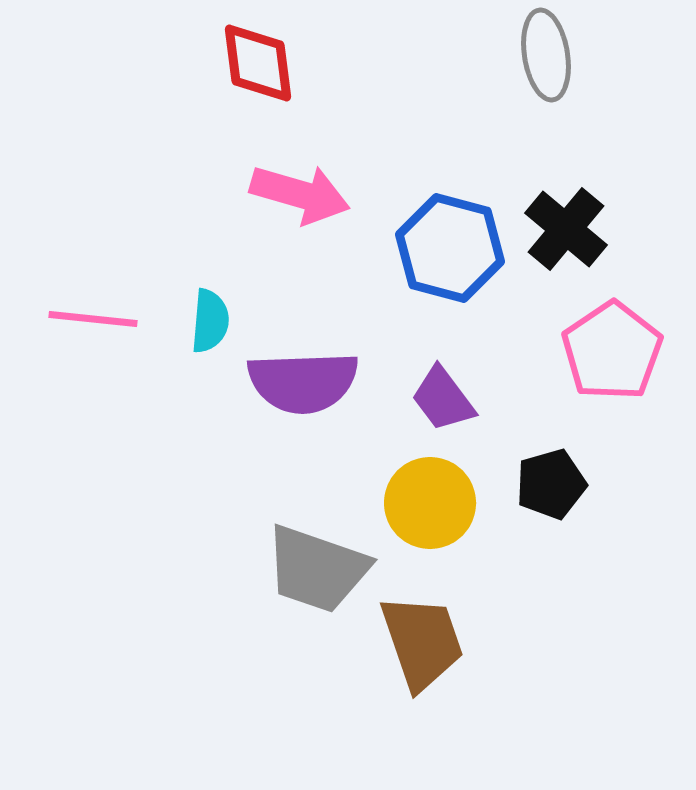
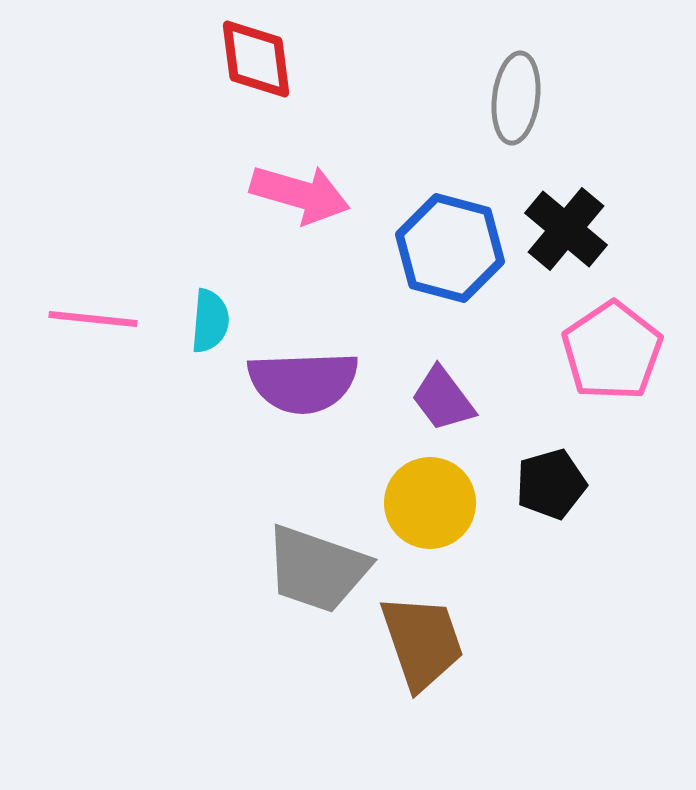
gray ellipse: moved 30 px left, 43 px down; rotated 16 degrees clockwise
red diamond: moved 2 px left, 4 px up
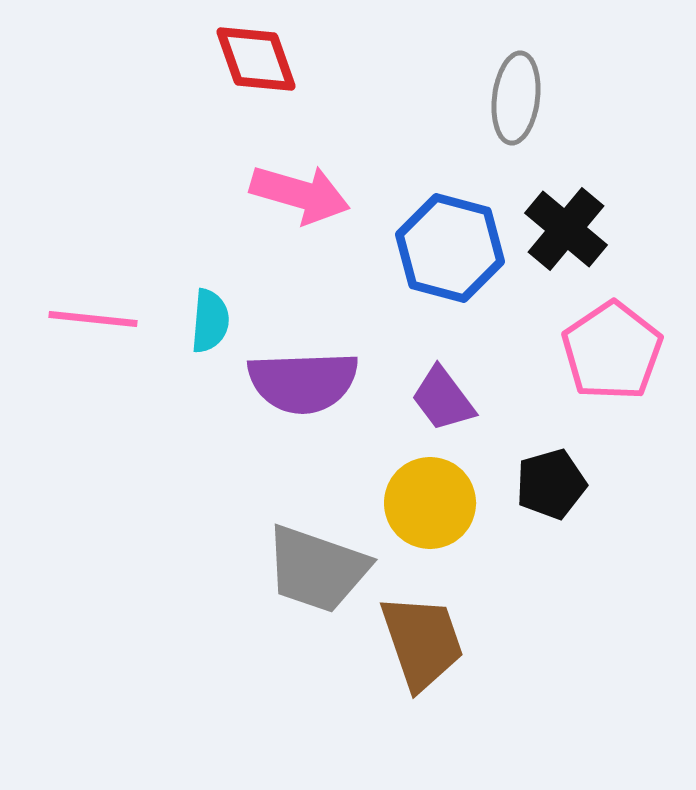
red diamond: rotated 12 degrees counterclockwise
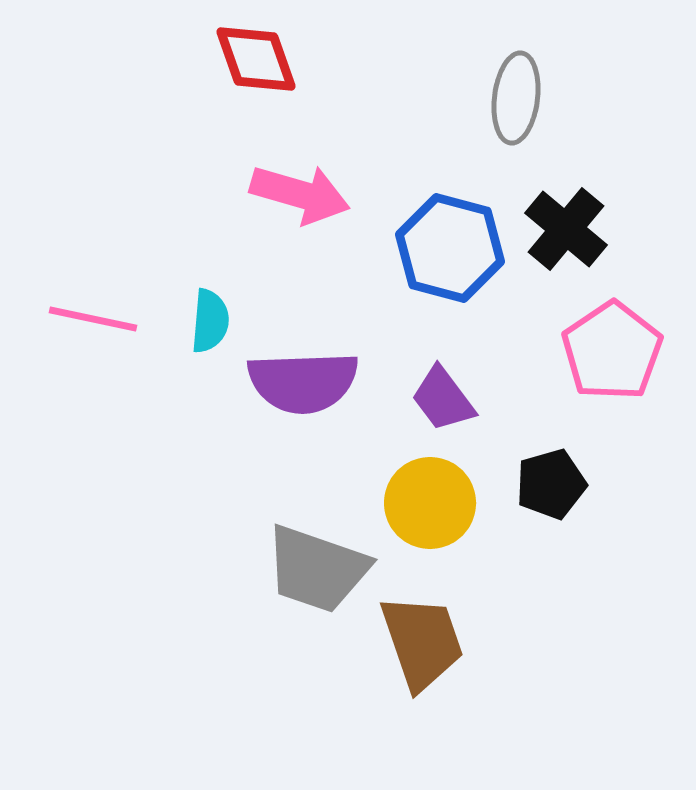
pink line: rotated 6 degrees clockwise
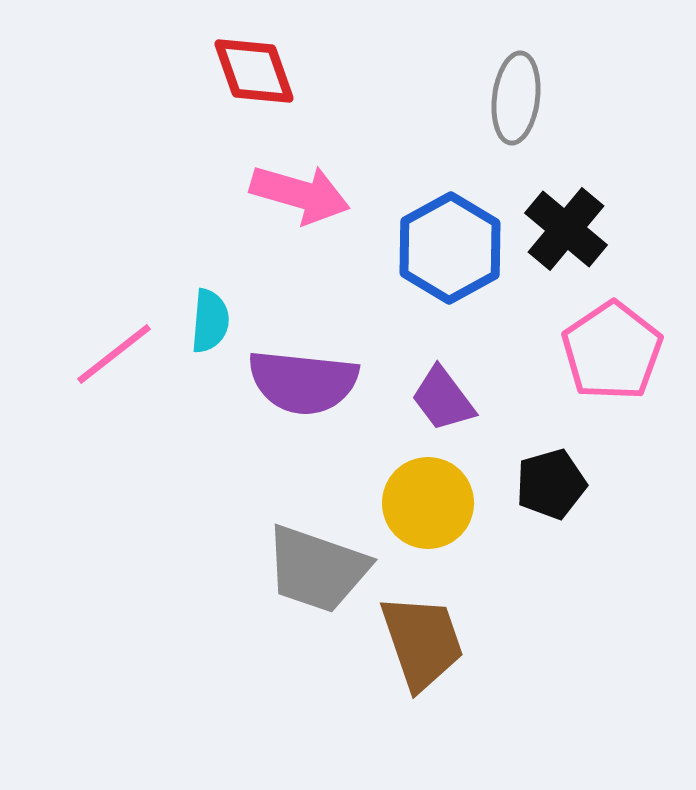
red diamond: moved 2 px left, 12 px down
blue hexagon: rotated 16 degrees clockwise
pink line: moved 21 px right, 35 px down; rotated 50 degrees counterclockwise
purple semicircle: rotated 8 degrees clockwise
yellow circle: moved 2 px left
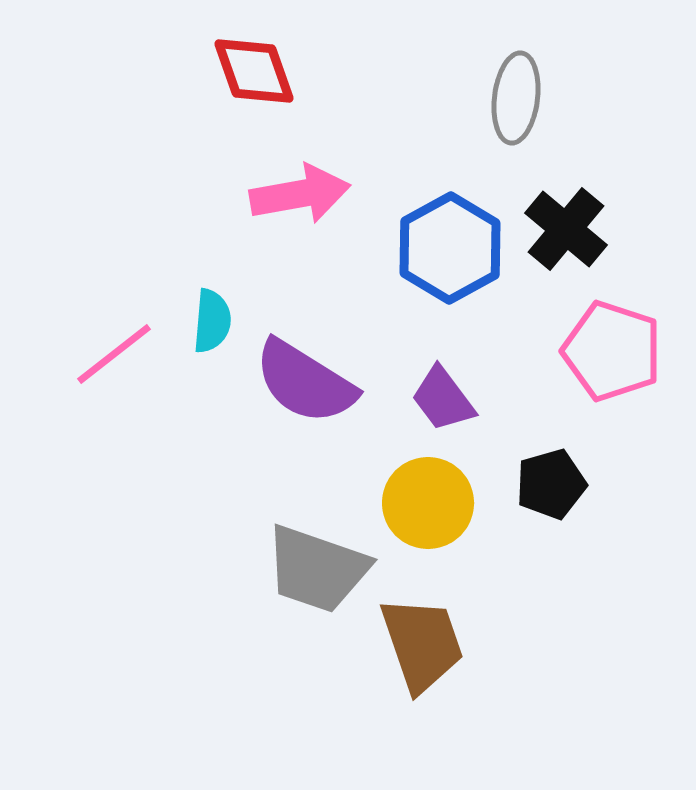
pink arrow: rotated 26 degrees counterclockwise
cyan semicircle: moved 2 px right
pink pentagon: rotated 20 degrees counterclockwise
purple semicircle: moved 2 px right; rotated 26 degrees clockwise
brown trapezoid: moved 2 px down
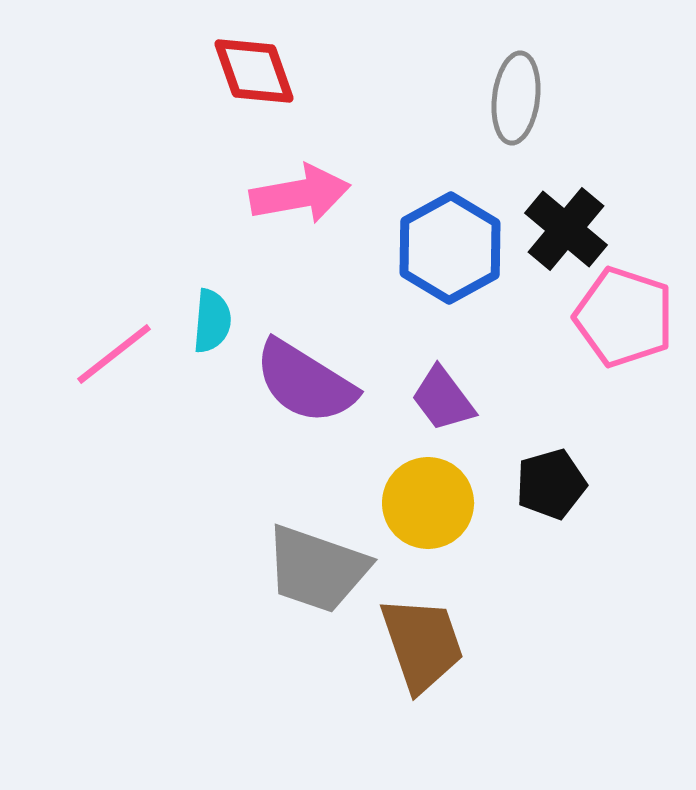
pink pentagon: moved 12 px right, 34 px up
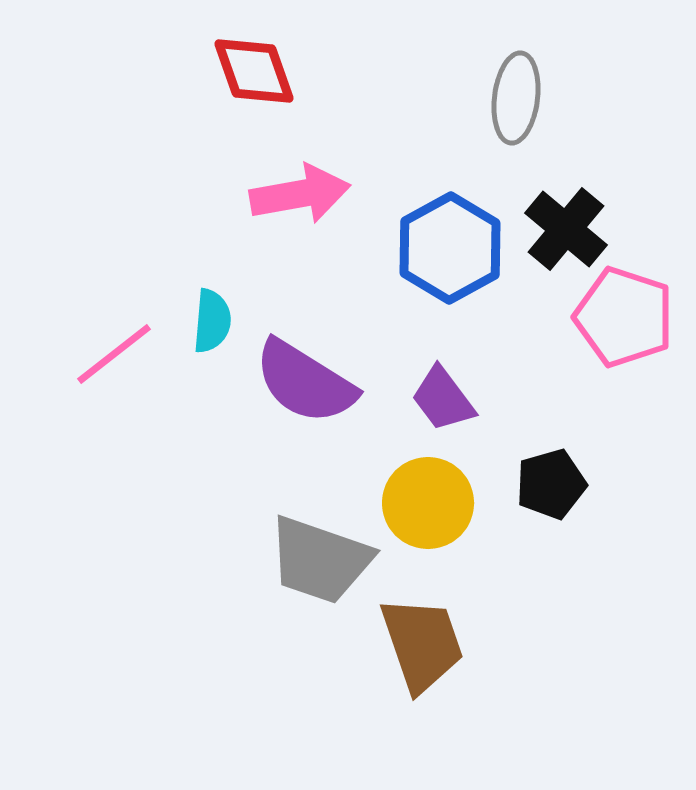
gray trapezoid: moved 3 px right, 9 px up
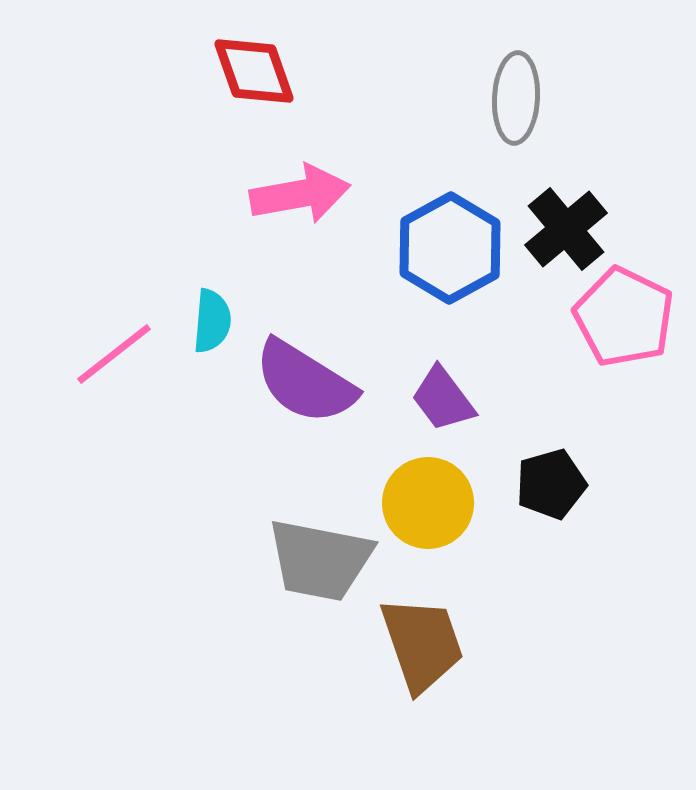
gray ellipse: rotated 4 degrees counterclockwise
black cross: rotated 10 degrees clockwise
pink pentagon: rotated 8 degrees clockwise
gray trapezoid: rotated 8 degrees counterclockwise
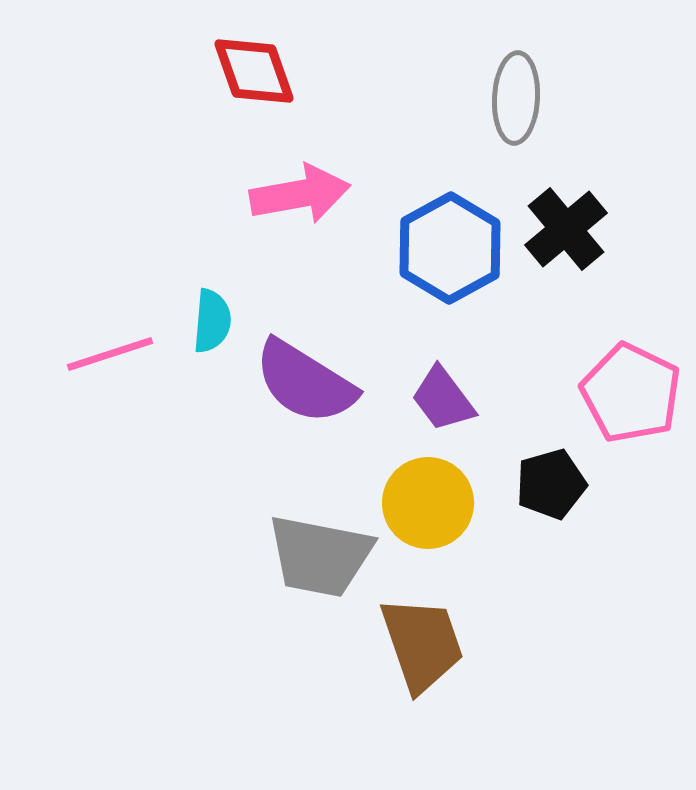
pink pentagon: moved 7 px right, 76 px down
pink line: moved 4 px left; rotated 20 degrees clockwise
gray trapezoid: moved 4 px up
